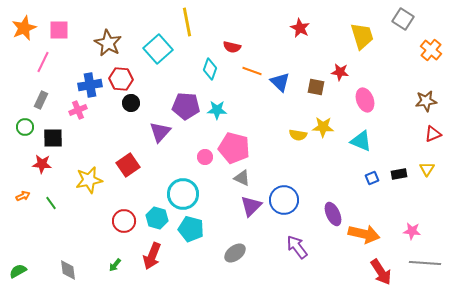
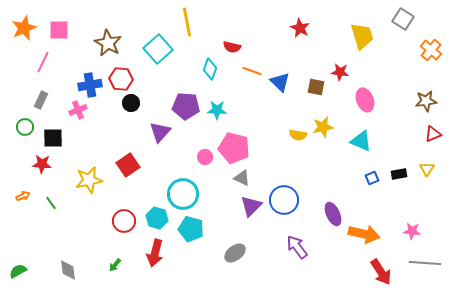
yellow star at (323, 127): rotated 15 degrees counterclockwise
red arrow at (152, 256): moved 3 px right, 3 px up; rotated 8 degrees counterclockwise
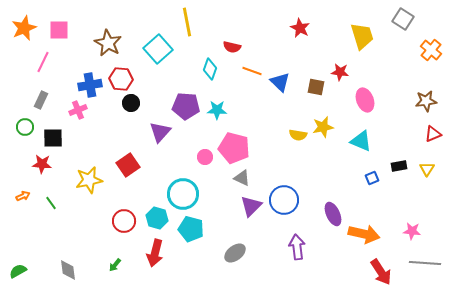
black rectangle at (399, 174): moved 8 px up
purple arrow at (297, 247): rotated 30 degrees clockwise
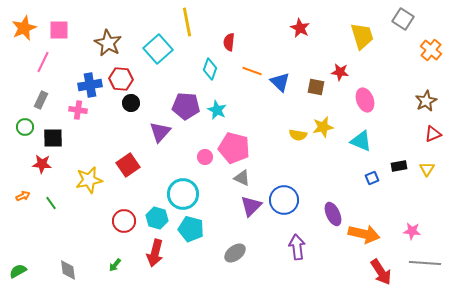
red semicircle at (232, 47): moved 3 px left, 5 px up; rotated 84 degrees clockwise
brown star at (426, 101): rotated 20 degrees counterclockwise
pink cross at (78, 110): rotated 30 degrees clockwise
cyan star at (217, 110): rotated 24 degrees clockwise
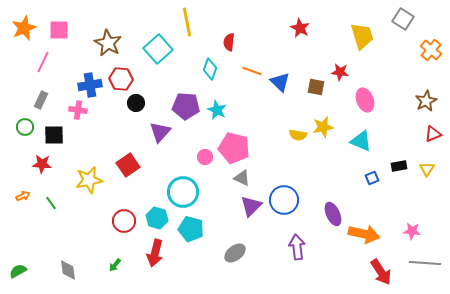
black circle at (131, 103): moved 5 px right
black square at (53, 138): moved 1 px right, 3 px up
cyan circle at (183, 194): moved 2 px up
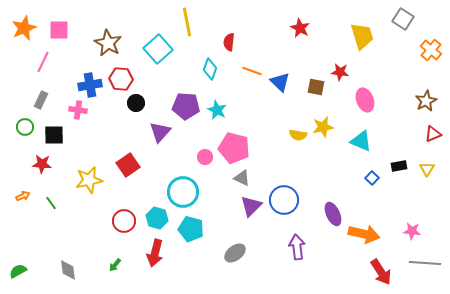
blue square at (372, 178): rotated 24 degrees counterclockwise
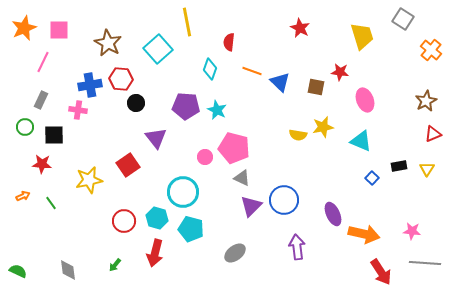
purple triangle at (160, 132): moved 4 px left, 6 px down; rotated 20 degrees counterclockwise
green semicircle at (18, 271): rotated 54 degrees clockwise
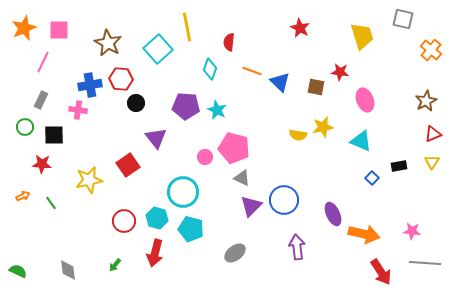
gray square at (403, 19): rotated 20 degrees counterclockwise
yellow line at (187, 22): moved 5 px down
yellow triangle at (427, 169): moved 5 px right, 7 px up
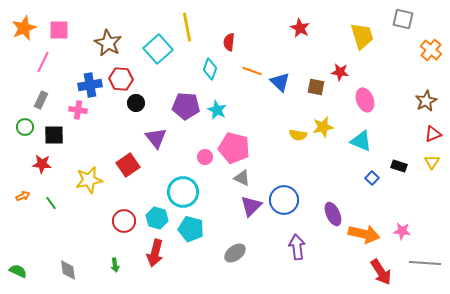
black rectangle at (399, 166): rotated 28 degrees clockwise
pink star at (412, 231): moved 10 px left
green arrow at (115, 265): rotated 48 degrees counterclockwise
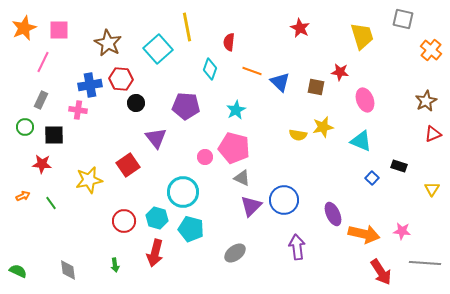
cyan star at (217, 110): moved 19 px right; rotated 18 degrees clockwise
yellow triangle at (432, 162): moved 27 px down
